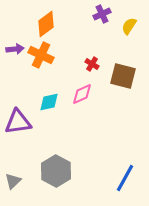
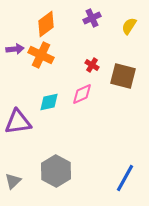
purple cross: moved 10 px left, 4 px down
red cross: moved 1 px down
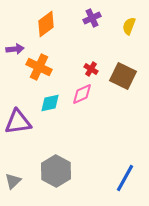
yellow semicircle: rotated 12 degrees counterclockwise
orange cross: moved 2 px left, 12 px down
red cross: moved 1 px left, 4 px down
brown square: rotated 12 degrees clockwise
cyan diamond: moved 1 px right, 1 px down
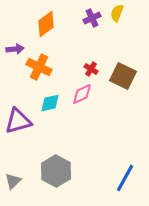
yellow semicircle: moved 12 px left, 13 px up
purple triangle: moved 1 px up; rotated 8 degrees counterclockwise
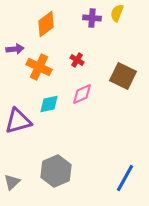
purple cross: rotated 30 degrees clockwise
red cross: moved 14 px left, 9 px up
cyan diamond: moved 1 px left, 1 px down
gray hexagon: rotated 8 degrees clockwise
gray triangle: moved 1 px left, 1 px down
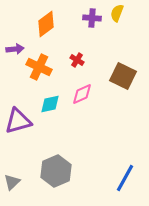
cyan diamond: moved 1 px right
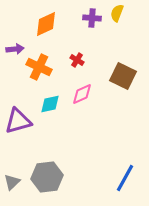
orange diamond: rotated 12 degrees clockwise
gray hexagon: moved 9 px left, 6 px down; rotated 16 degrees clockwise
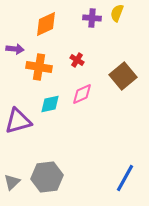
purple arrow: rotated 12 degrees clockwise
orange cross: rotated 15 degrees counterclockwise
brown square: rotated 24 degrees clockwise
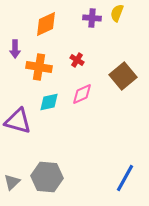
purple arrow: rotated 84 degrees clockwise
cyan diamond: moved 1 px left, 2 px up
purple triangle: rotated 32 degrees clockwise
gray hexagon: rotated 12 degrees clockwise
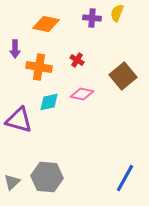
orange diamond: rotated 36 degrees clockwise
pink diamond: rotated 35 degrees clockwise
purple triangle: moved 1 px right, 1 px up
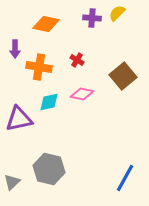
yellow semicircle: rotated 24 degrees clockwise
purple triangle: moved 1 px up; rotated 28 degrees counterclockwise
gray hexagon: moved 2 px right, 8 px up; rotated 8 degrees clockwise
